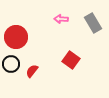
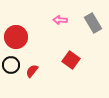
pink arrow: moved 1 px left, 1 px down
black circle: moved 1 px down
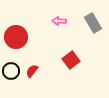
pink arrow: moved 1 px left, 1 px down
red square: rotated 18 degrees clockwise
black circle: moved 6 px down
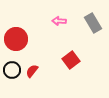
red circle: moved 2 px down
black circle: moved 1 px right, 1 px up
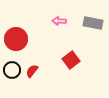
gray rectangle: rotated 48 degrees counterclockwise
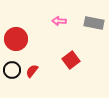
gray rectangle: moved 1 px right
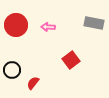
pink arrow: moved 11 px left, 6 px down
red circle: moved 14 px up
red semicircle: moved 1 px right, 12 px down
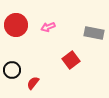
gray rectangle: moved 10 px down
pink arrow: rotated 24 degrees counterclockwise
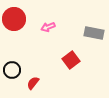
red circle: moved 2 px left, 6 px up
